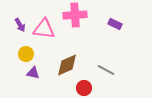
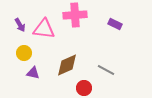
yellow circle: moved 2 px left, 1 px up
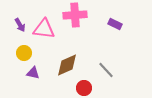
gray line: rotated 18 degrees clockwise
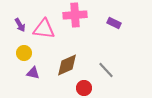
purple rectangle: moved 1 px left, 1 px up
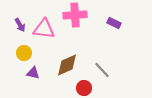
gray line: moved 4 px left
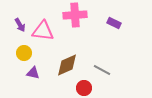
pink triangle: moved 1 px left, 2 px down
gray line: rotated 18 degrees counterclockwise
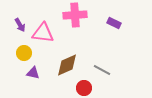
pink triangle: moved 2 px down
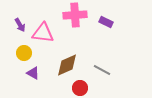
purple rectangle: moved 8 px left, 1 px up
purple triangle: rotated 16 degrees clockwise
red circle: moved 4 px left
